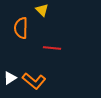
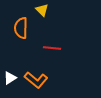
orange L-shape: moved 2 px right, 1 px up
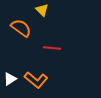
orange semicircle: rotated 125 degrees clockwise
white triangle: moved 1 px down
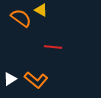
yellow triangle: moved 1 px left; rotated 16 degrees counterclockwise
orange semicircle: moved 10 px up
red line: moved 1 px right, 1 px up
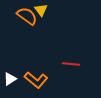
yellow triangle: rotated 24 degrees clockwise
orange semicircle: moved 6 px right, 2 px up
red line: moved 18 px right, 17 px down
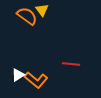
yellow triangle: moved 1 px right
white triangle: moved 8 px right, 4 px up
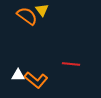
white triangle: rotated 32 degrees clockwise
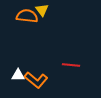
orange semicircle: rotated 30 degrees counterclockwise
red line: moved 1 px down
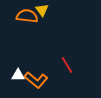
red line: moved 4 px left; rotated 54 degrees clockwise
